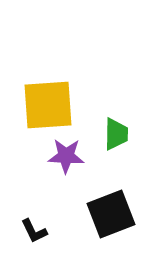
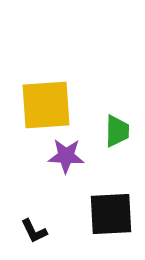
yellow square: moved 2 px left
green trapezoid: moved 1 px right, 3 px up
black square: rotated 18 degrees clockwise
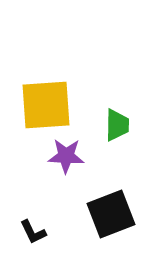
green trapezoid: moved 6 px up
black square: rotated 18 degrees counterclockwise
black L-shape: moved 1 px left, 1 px down
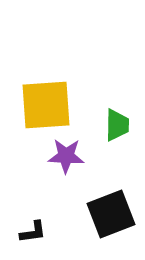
black L-shape: rotated 72 degrees counterclockwise
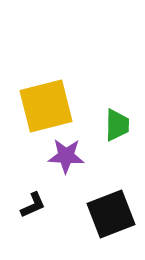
yellow square: moved 1 px down; rotated 10 degrees counterclockwise
black L-shape: moved 27 px up; rotated 16 degrees counterclockwise
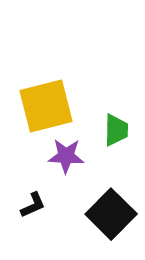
green trapezoid: moved 1 px left, 5 px down
black square: rotated 24 degrees counterclockwise
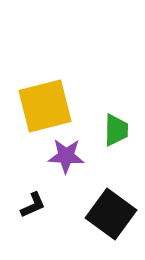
yellow square: moved 1 px left
black square: rotated 9 degrees counterclockwise
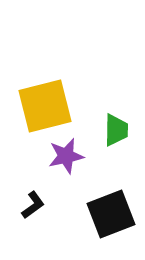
purple star: rotated 15 degrees counterclockwise
black L-shape: rotated 12 degrees counterclockwise
black square: rotated 33 degrees clockwise
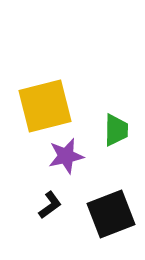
black L-shape: moved 17 px right
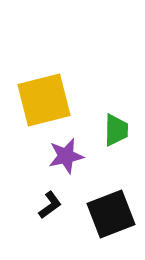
yellow square: moved 1 px left, 6 px up
